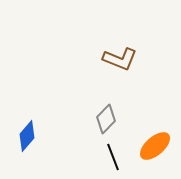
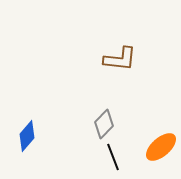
brown L-shape: rotated 16 degrees counterclockwise
gray diamond: moved 2 px left, 5 px down
orange ellipse: moved 6 px right, 1 px down
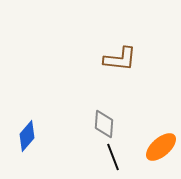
gray diamond: rotated 40 degrees counterclockwise
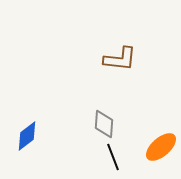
blue diamond: rotated 12 degrees clockwise
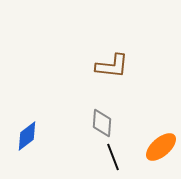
brown L-shape: moved 8 px left, 7 px down
gray diamond: moved 2 px left, 1 px up
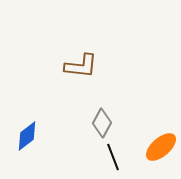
brown L-shape: moved 31 px left
gray diamond: rotated 24 degrees clockwise
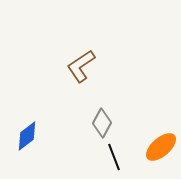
brown L-shape: rotated 140 degrees clockwise
black line: moved 1 px right
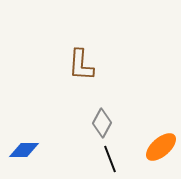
brown L-shape: moved 1 px up; rotated 52 degrees counterclockwise
blue diamond: moved 3 px left, 14 px down; rotated 36 degrees clockwise
black line: moved 4 px left, 2 px down
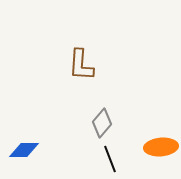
gray diamond: rotated 12 degrees clockwise
orange ellipse: rotated 36 degrees clockwise
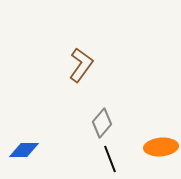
brown L-shape: rotated 148 degrees counterclockwise
